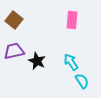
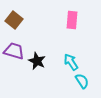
purple trapezoid: rotated 30 degrees clockwise
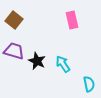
pink rectangle: rotated 18 degrees counterclockwise
cyan arrow: moved 8 px left, 2 px down
cyan semicircle: moved 7 px right, 3 px down; rotated 21 degrees clockwise
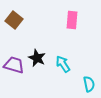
pink rectangle: rotated 18 degrees clockwise
purple trapezoid: moved 14 px down
black star: moved 3 px up
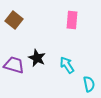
cyan arrow: moved 4 px right, 1 px down
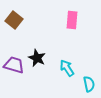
cyan arrow: moved 3 px down
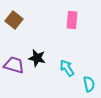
black star: rotated 12 degrees counterclockwise
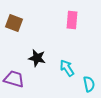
brown square: moved 3 px down; rotated 18 degrees counterclockwise
purple trapezoid: moved 14 px down
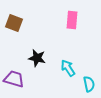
cyan arrow: moved 1 px right
